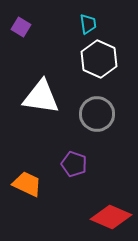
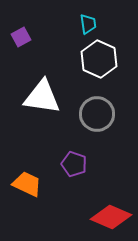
purple square: moved 10 px down; rotated 30 degrees clockwise
white triangle: moved 1 px right
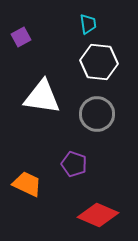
white hexagon: moved 3 px down; rotated 18 degrees counterclockwise
red diamond: moved 13 px left, 2 px up
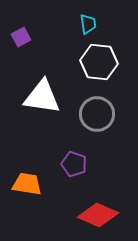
orange trapezoid: rotated 16 degrees counterclockwise
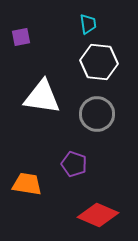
purple square: rotated 18 degrees clockwise
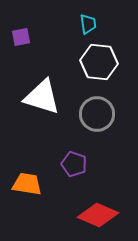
white triangle: rotated 9 degrees clockwise
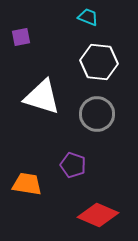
cyan trapezoid: moved 7 px up; rotated 60 degrees counterclockwise
purple pentagon: moved 1 px left, 1 px down
